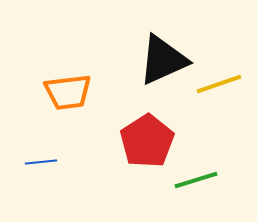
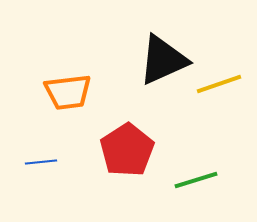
red pentagon: moved 20 px left, 9 px down
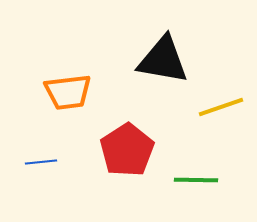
black triangle: rotated 34 degrees clockwise
yellow line: moved 2 px right, 23 px down
green line: rotated 18 degrees clockwise
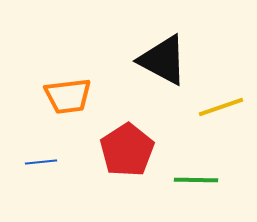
black triangle: rotated 18 degrees clockwise
orange trapezoid: moved 4 px down
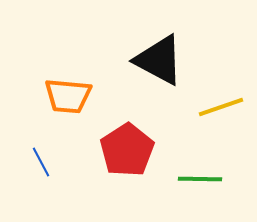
black triangle: moved 4 px left
orange trapezoid: rotated 12 degrees clockwise
blue line: rotated 68 degrees clockwise
green line: moved 4 px right, 1 px up
